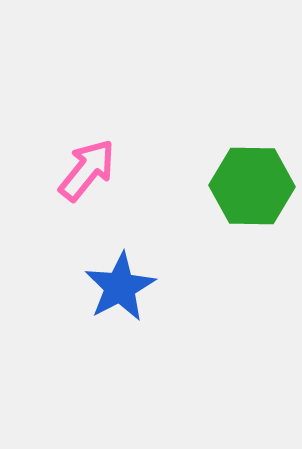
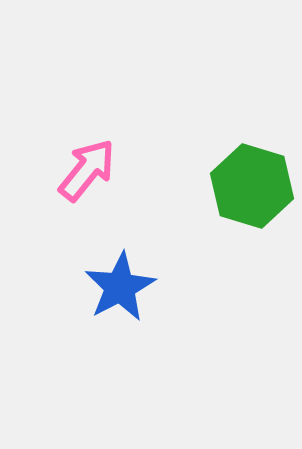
green hexagon: rotated 16 degrees clockwise
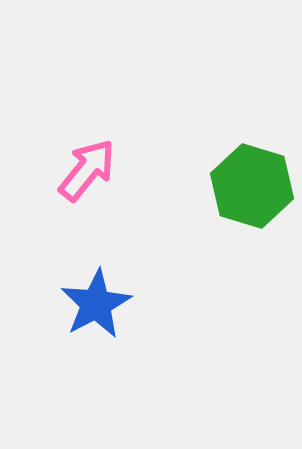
blue star: moved 24 px left, 17 px down
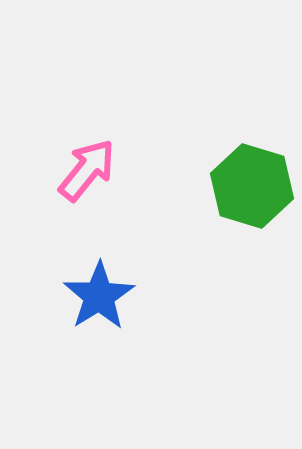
blue star: moved 3 px right, 8 px up; rotated 4 degrees counterclockwise
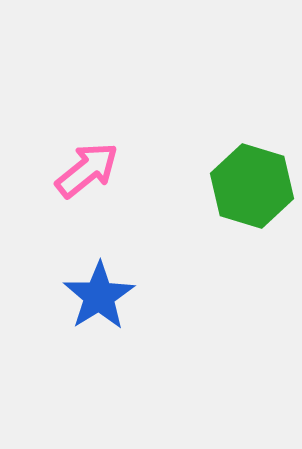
pink arrow: rotated 12 degrees clockwise
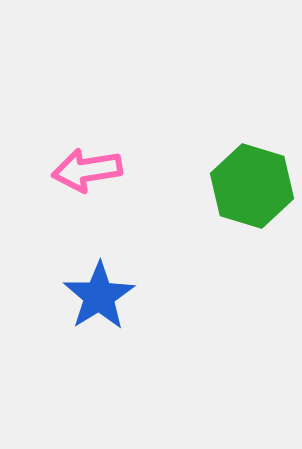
pink arrow: rotated 150 degrees counterclockwise
